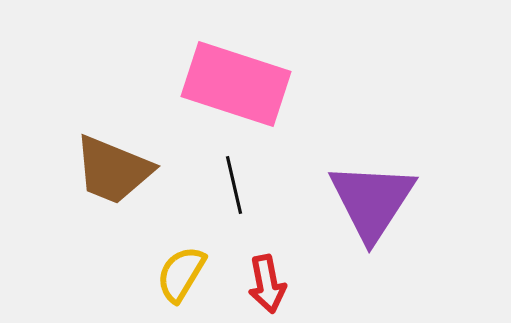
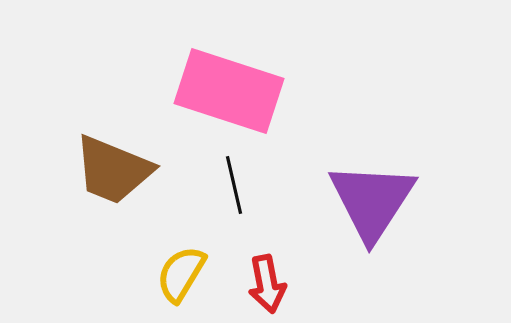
pink rectangle: moved 7 px left, 7 px down
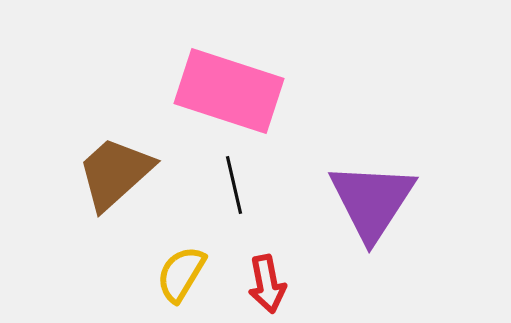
brown trapezoid: moved 2 px right, 3 px down; rotated 116 degrees clockwise
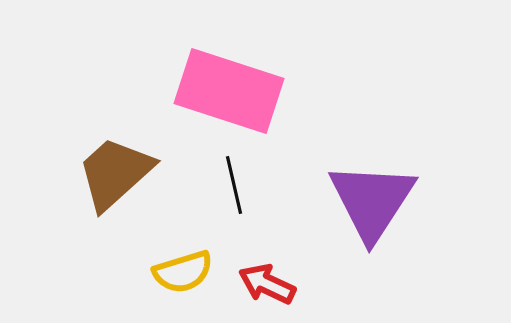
yellow semicircle: moved 2 px right, 2 px up; rotated 138 degrees counterclockwise
red arrow: rotated 126 degrees clockwise
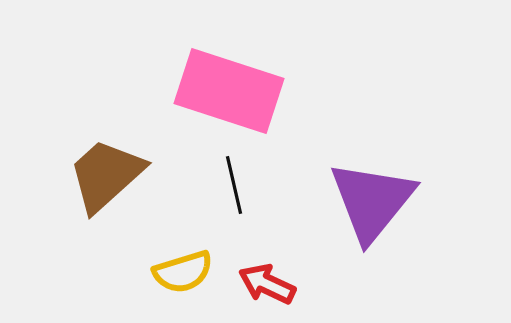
brown trapezoid: moved 9 px left, 2 px down
purple triangle: rotated 6 degrees clockwise
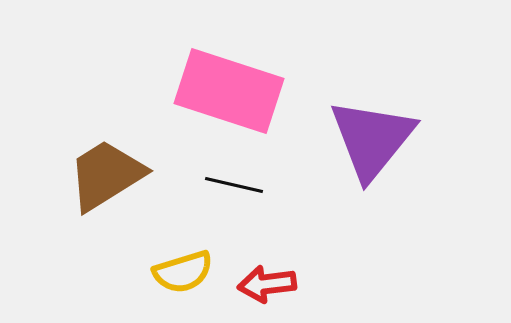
brown trapezoid: rotated 10 degrees clockwise
black line: rotated 64 degrees counterclockwise
purple triangle: moved 62 px up
red arrow: rotated 32 degrees counterclockwise
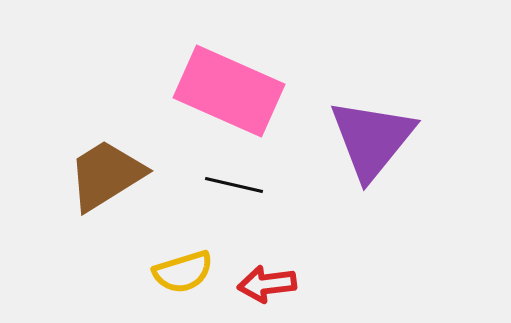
pink rectangle: rotated 6 degrees clockwise
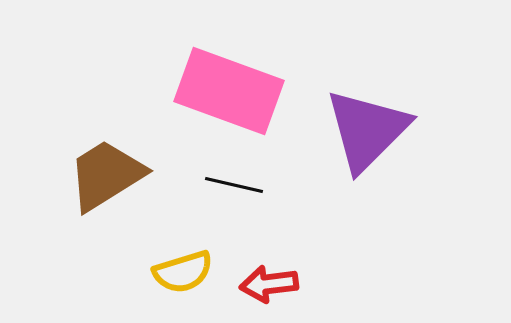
pink rectangle: rotated 4 degrees counterclockwise
purple triangle: moved 5 px left, 9 px up; rotated 6 degrees clockwise
red arrow: moved 2 px right
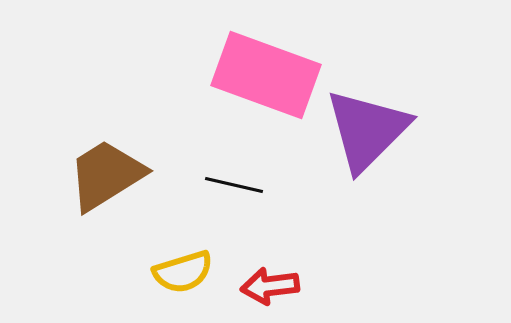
pink rectangle: moved 37 px right, 16 px up
red arrow: moved 1 px right, 2 px down
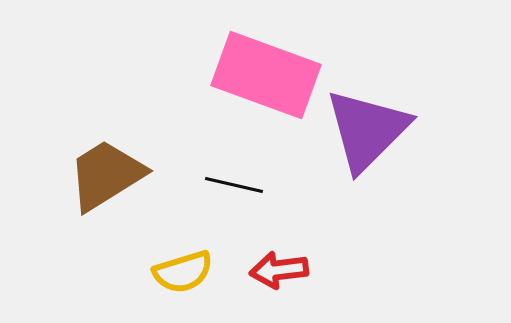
red arrow: moved 9 px right, 16 px up
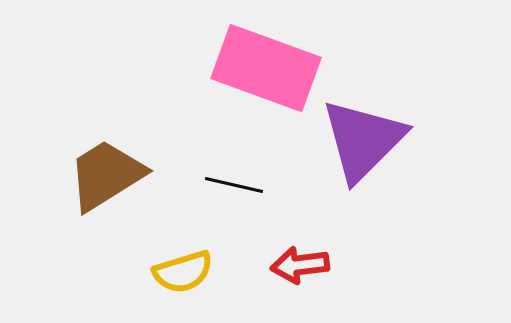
pink rectangle: moved 7 px up
purple triangle: moved 4 px left, 10 px down
red arrow: moved 21 px right, 5 px up
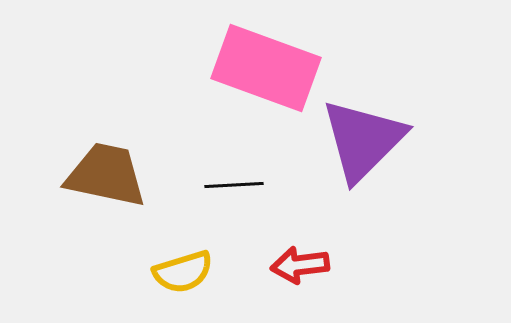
brown trapezoid: rotated 44 degrees clockwise
black line: rotated 16 degrees counterclockwise
